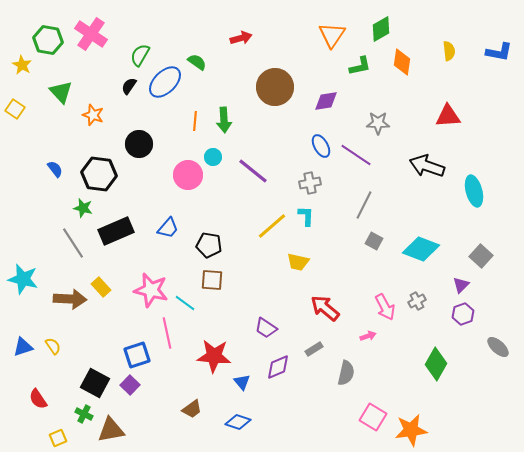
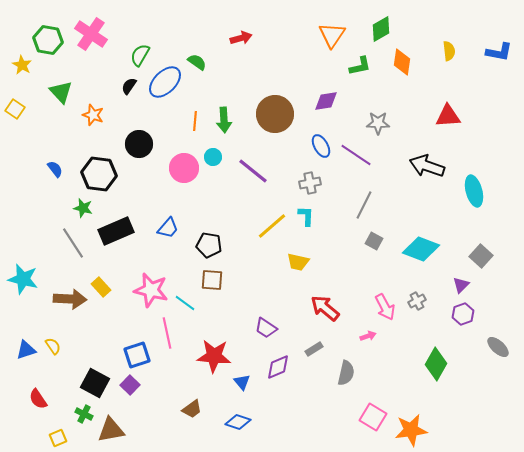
brown circle at (275, 87): moved 27 px down
pink circle at (188, 175): moved 4 px left, 7 px up
blue triangle at (23, 347): moved 3 px right, 3 px down
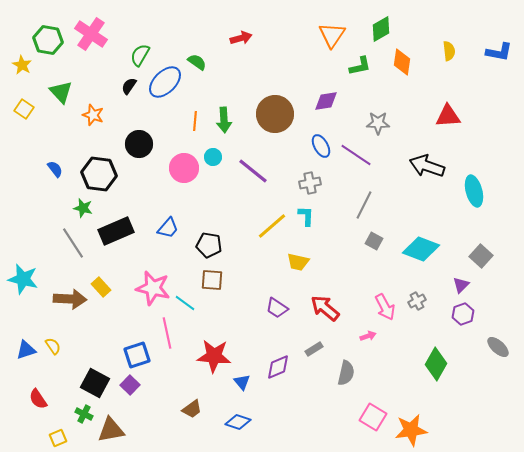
yellow square at (15, 109): moved 9 px right
pink star at (151, 290): moved 2 px right, 2 px up
purple trapezoid at (266, 328): moved 11 px right, 20 px up
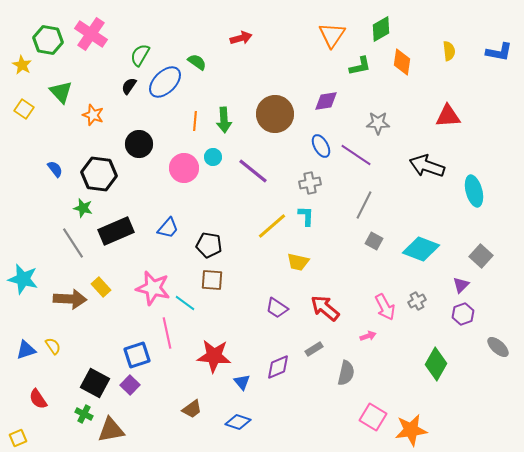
yellow square at (58, 438): moved 40 px left
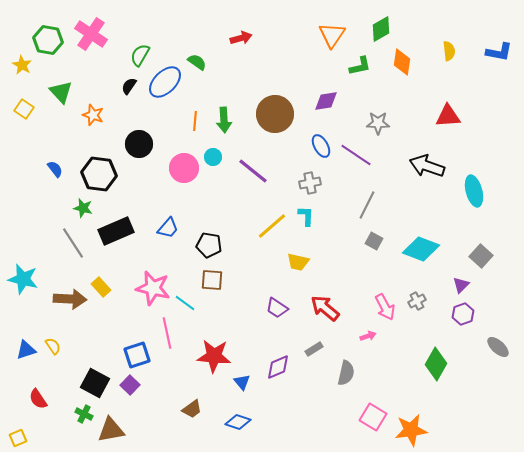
gray line at (364, 205): moved 3 px right
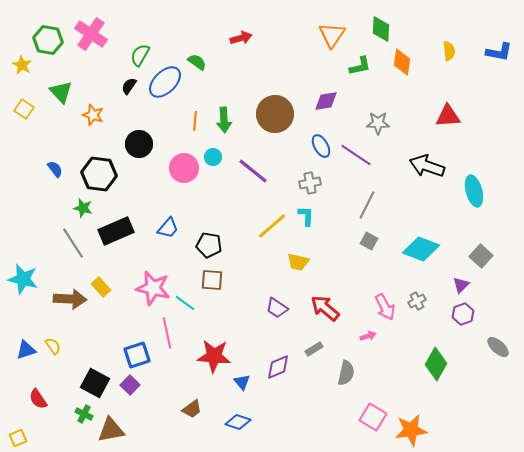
green diamond at (381, 29): rotated 56 degrees counterclockwise
gray square at (374, 241): moved 5 px left
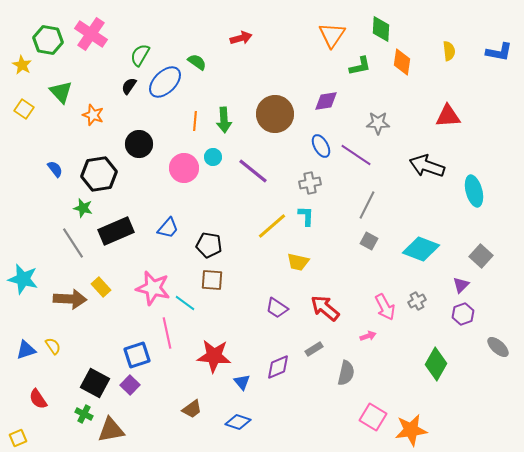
black hexagon at (99, 174): rotated 16 degrees counterclockwise
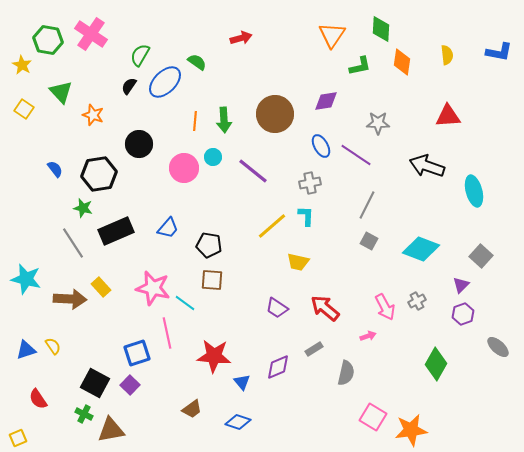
yellow semicircle at (449, 51): moved 2 px left, 4 px down
cyan star at (23, 279): moved 3 px right
blue square at (137, 355): moved 2 px up
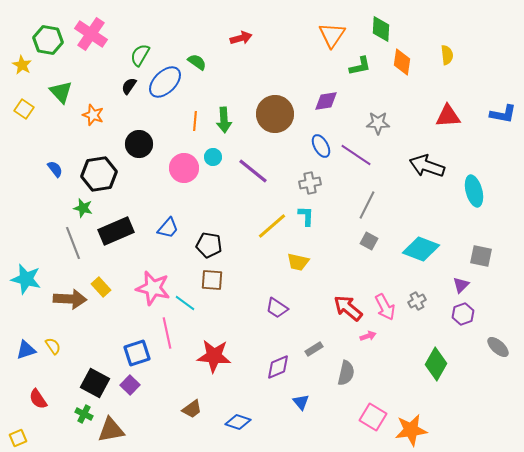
blue L-shape at (499, 52): moved 4 px right, 62 px down
gray line at (73, 243): rotated 12 degrees clockwise
gray square at (481, 256): rotated 30 degrees counterclockwise
red arrow at (325, 308): moved 23 px right
blue triangle at (242, 382): moved 59 px right, 20 px down
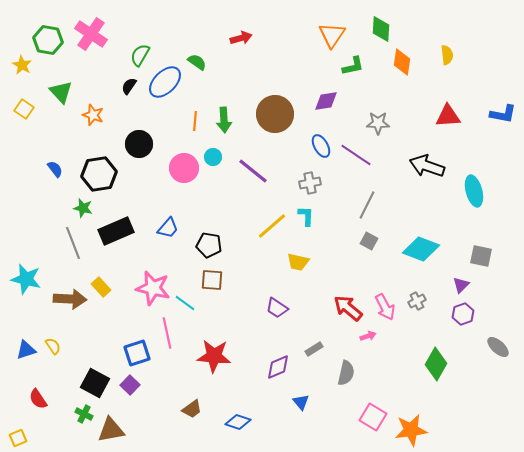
green L-shape at (360, 66): moved 7 px left
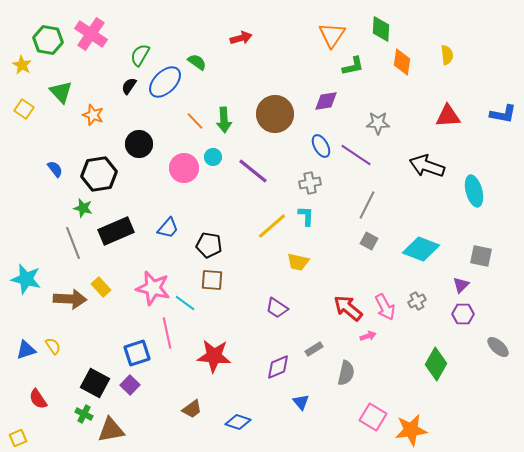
orange line at (195, 121): rotated 48 degrees counterclockwise
purple hexagon at (463, 314): rotated 20 degrees clockwise
